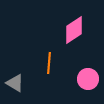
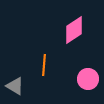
orange line: moved 5 px left, 2 px down
gray triangle: moved 3 px down
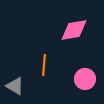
pink diamond: rotated 24 degrees clockwise
pink circle: moved 3 px left
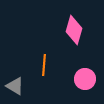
pink diamond: rotated 64 degrees counterclockwise
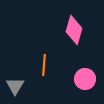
gray triangle: rotated 30 degrees clockwise
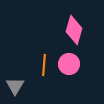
pink circle: moved 16 px left, 15 px up
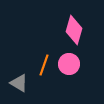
orange line: rotated 15 degrees clockwise
gray triangle: moved 4 px right, 3 px up; rotated 30 degrees counterclockwise
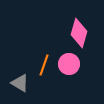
pink diamond: moved 5 px right, 3 px down
gray triangle: moved 1 px right
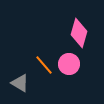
orange line: rotated 60 degrees counterclockwise
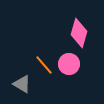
gray triangle: moved 2 px right, 1 px down
